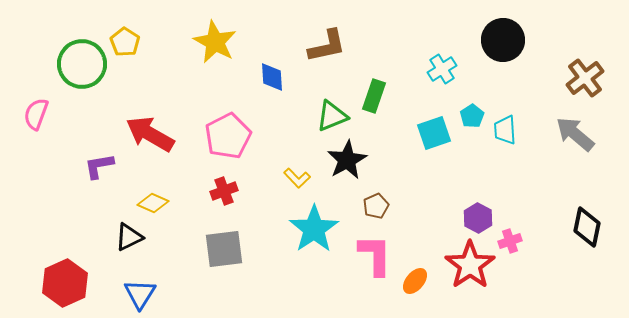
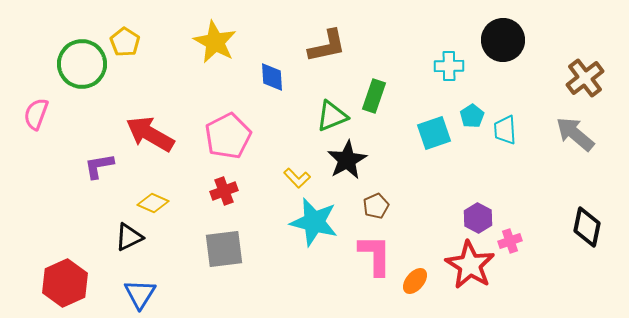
cyan cross: moved 7 px right, 3 px up; rotated 32 degrees clockwise
cyan star: moved 7 px up; rotated 24 degrees counterclockwise
red star: rotated 6 degrees counterclockwise
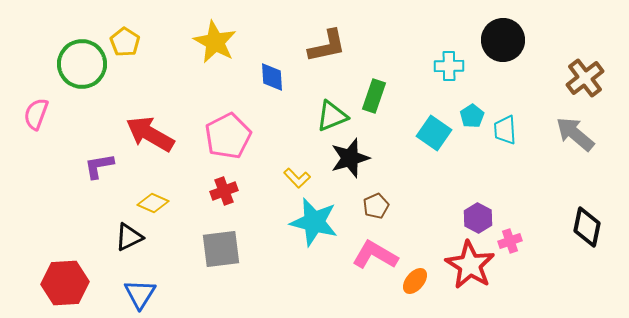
cyan square: rotated 36 degrees counterclockwise
black star: moved 3 px right, 2 px up; rotated 12 degrees clockwise
gray square: moved 3 px left
pink L-shape: rotated 60 degrees counterclockwise
red hexagon: rotated 21 degrees clockwise
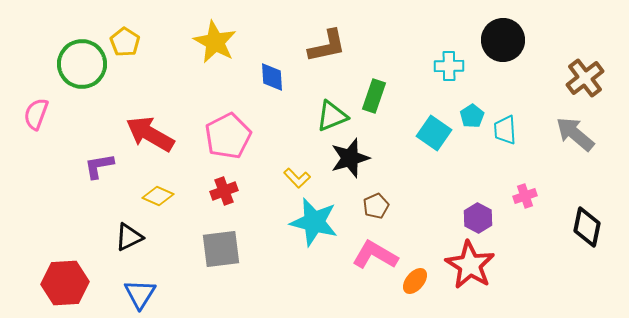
yellow diamond: moved 5 px right, 7 px up
pink cross: moved 15 px right, 45 px up
